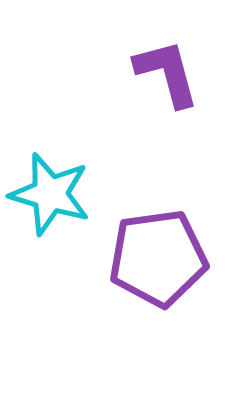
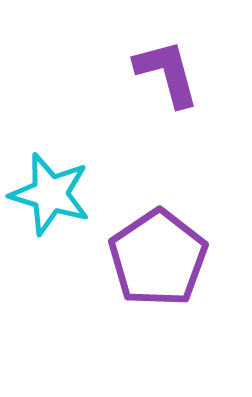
purple pentagon: rotated 26 degrees counterclockwise
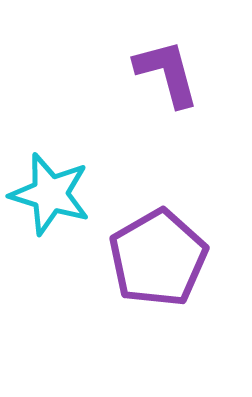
purple pentagon: rotated 4 degrees clockwise
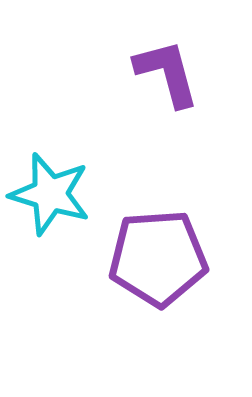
purple pentagon: rotated 26 degrees clockwise
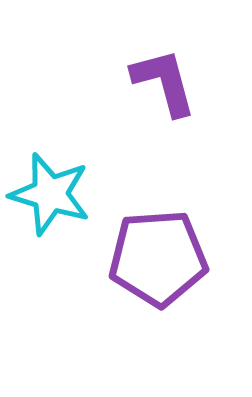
purple L-shape: moved 3 px left, 9 px down
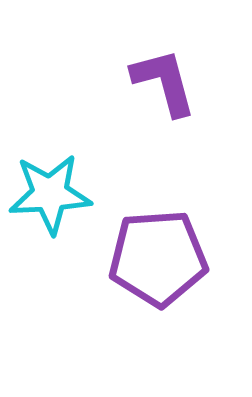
cyan star: rotated 20 degrees counterclockwise
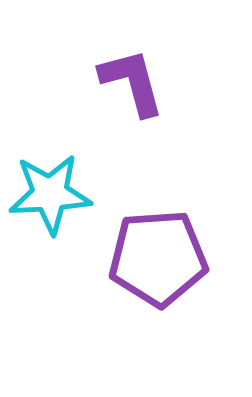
purple L-shape: moved 32 px left
